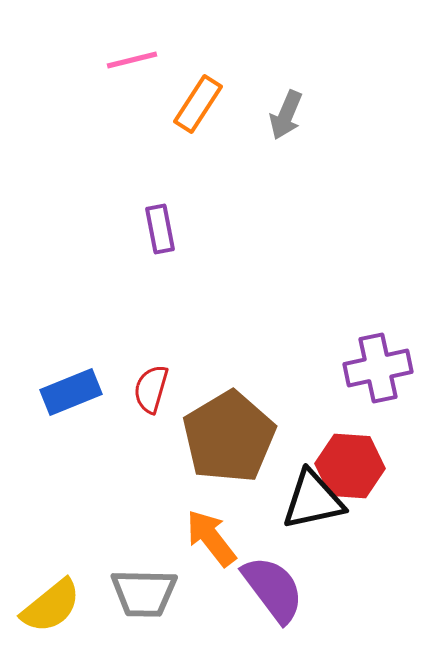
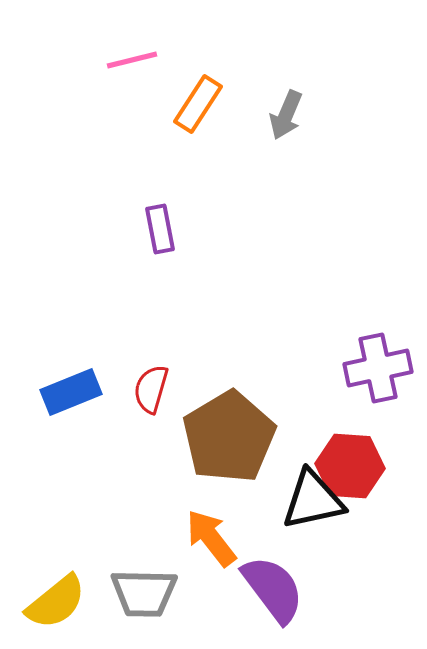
yellow semicircle: moved 5 px right, 4 px up
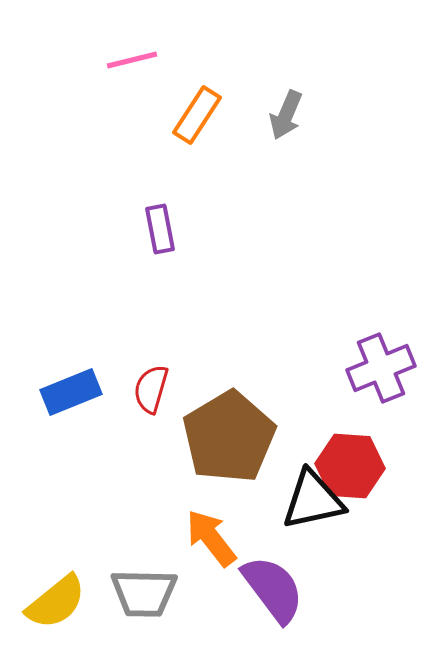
orange rectangle: moved 1 px left, 11 px down
purple cross: moved 3 px right; rotated 10 degrees counterclockwise
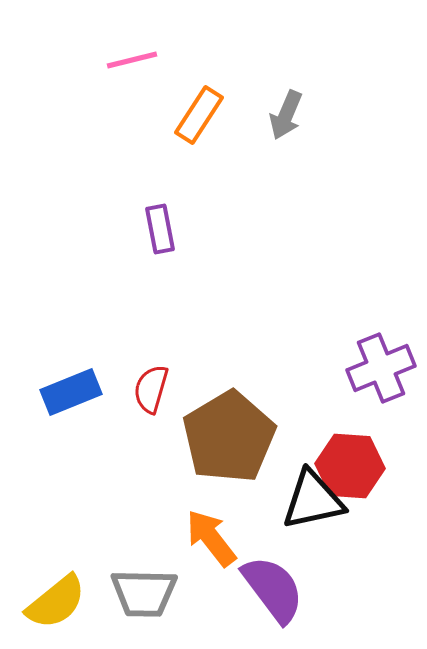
orange rectangle: moved 2 px right
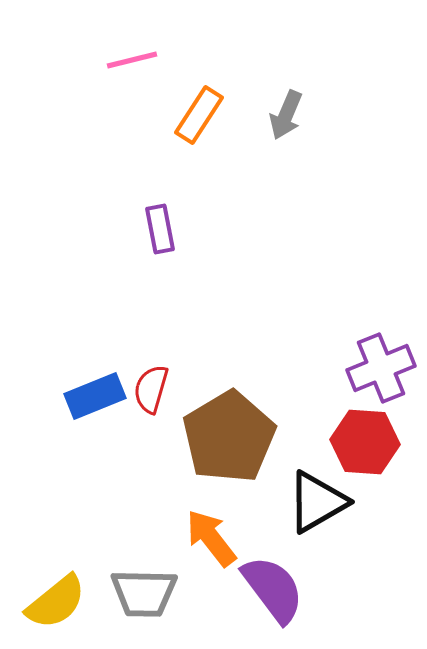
blue rectangle: moved 24 px right, 4 px down
red hexagon: moved 15 px right, 24 px up
black triangle: moved 4 px right, 2 px down; rotated 18 degrees counterclockwise
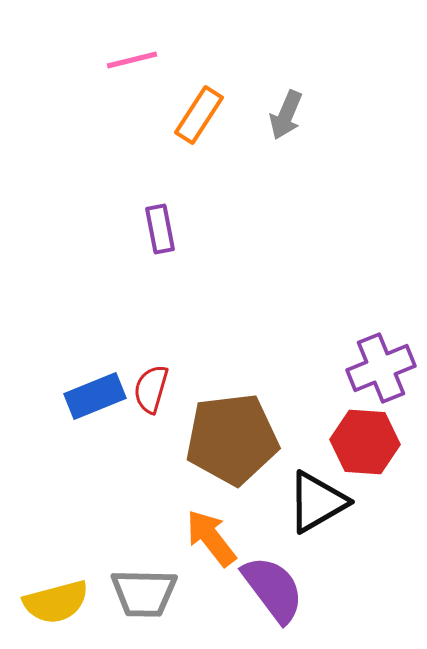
brown pentagon: moved 3 px right, 2 px down; rotated 24 degrees clockwise
yellow semicircle: rotated 24 degrees clockwise
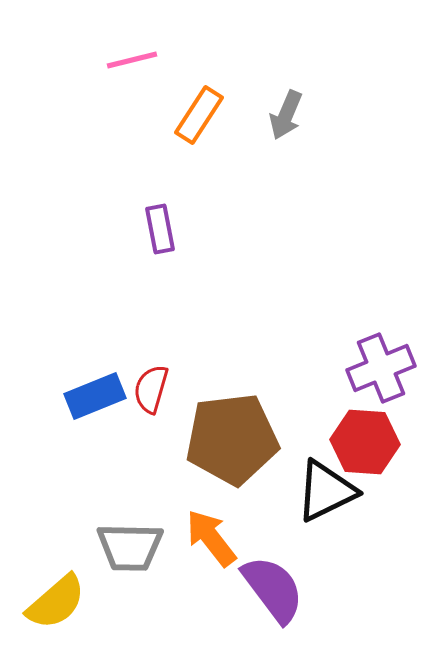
black triangle: moved 9 px right, 11 px up; rotated 4 degrees clockwise
gray trapezoid: moved 14 px left, 46 px up
yellow semicircle: rotated 26 degrees counterclockwise
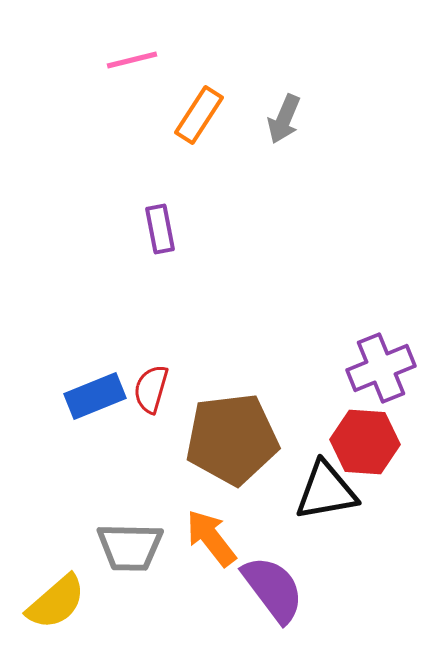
gray arrow: moved 2 px left, 4 px down
black triangle: rotated 16 degrees clockwise
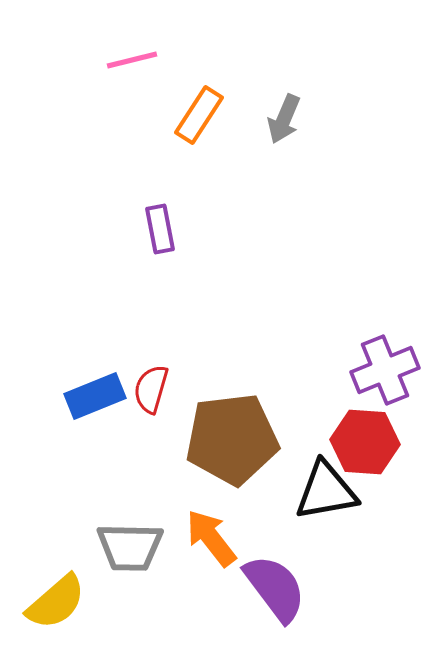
purple cross: moved 4 px right, 2 px down
purple semicircle: moved 2 px right, 1 px up
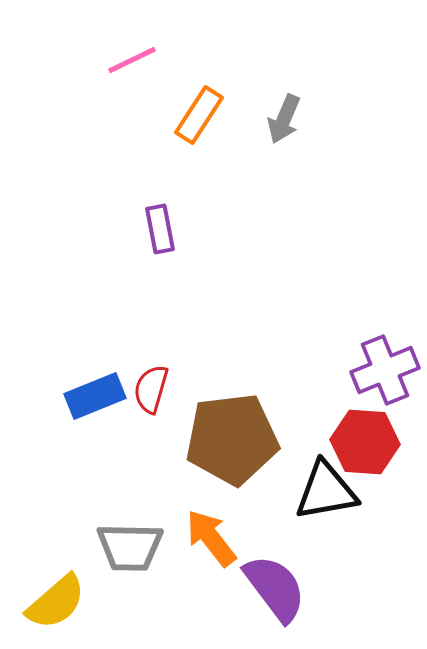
pink line: rotated 12 degrees counterclockwise
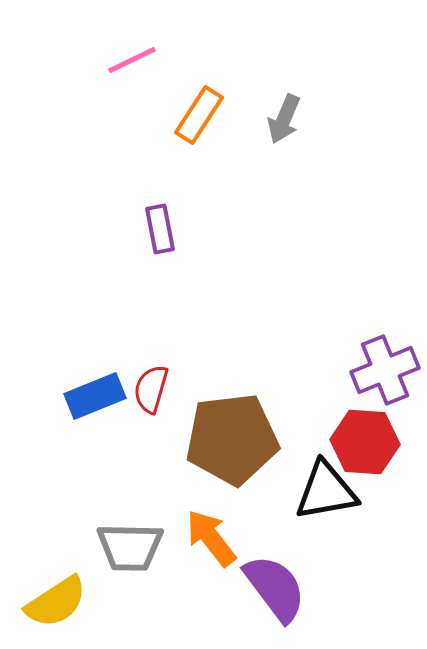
yellow semicircle: rotated 8 degrees clockwise
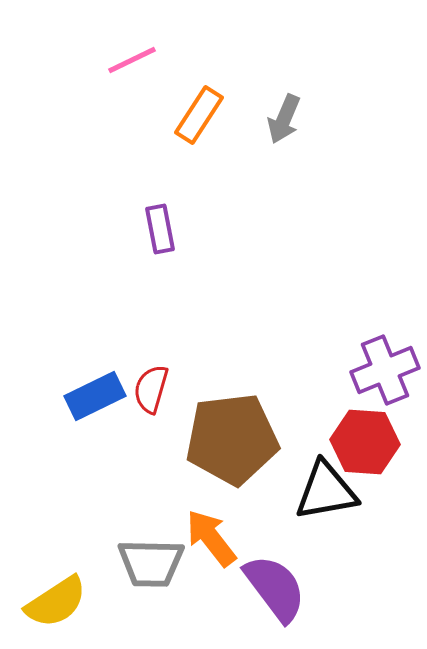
blue rectangle: rotated 4 degrees counterclockwise
gray trapezoid: moved 21 px right, 16 px down
